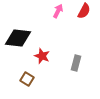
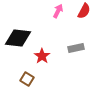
red star: rotated 14 degrees clockwise
gray rectangle: moved 15 px up; rotated 63 degrees clockwise
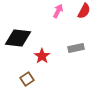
brown square: rotated 24 degrees clockwise
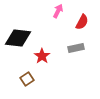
red semicircle: moved 2 px left, 11 px down
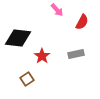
pink arrow: moved 1 px left, 1 px up; rotated 112 degrees clockwise
gray rectangle: moved 6 px down
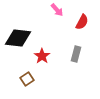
gray rectangle: rotated 63 degrees counterclockwise
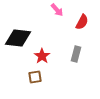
brown square: moved 8 px right, 2 px up; rotated 24 degrees clockwise
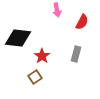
pink arrow: rotated 32 degrees clockwise
brown square: rotated 24 degrees counterclockwise
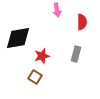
red semicircle: rotated 28 degrees counterclockwise
black diamond: rotated 16 degrees counterclockwise
red star: rotated 21 degrees clockwise
brown square: rotated 24 degrees counterclockwise
